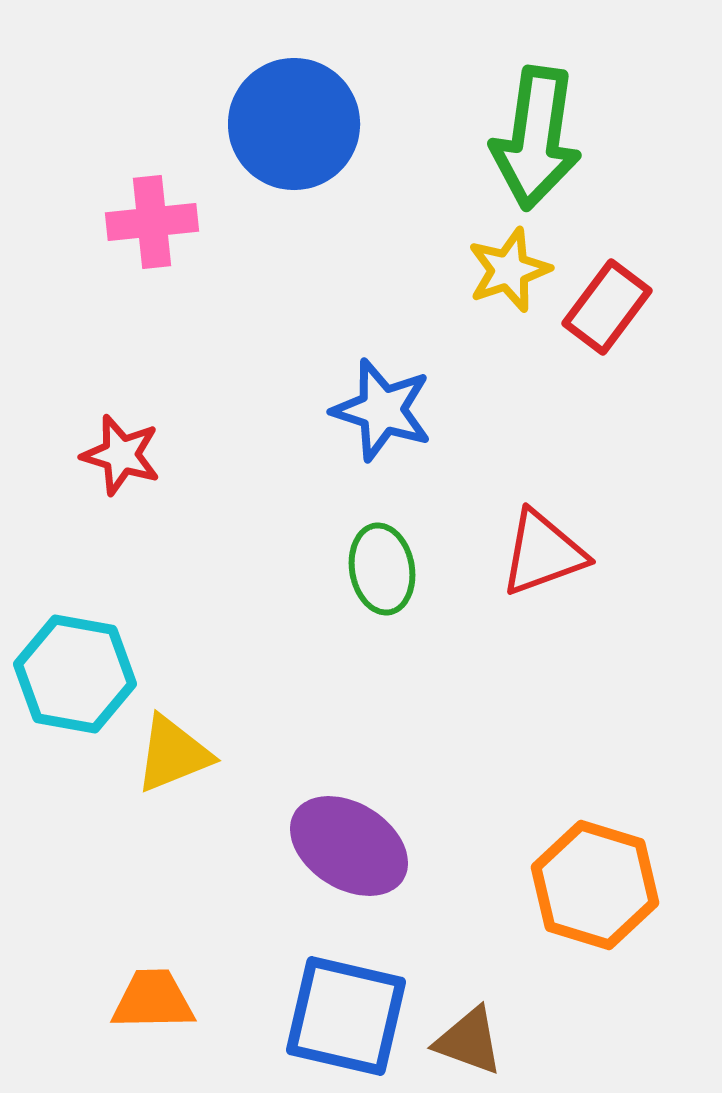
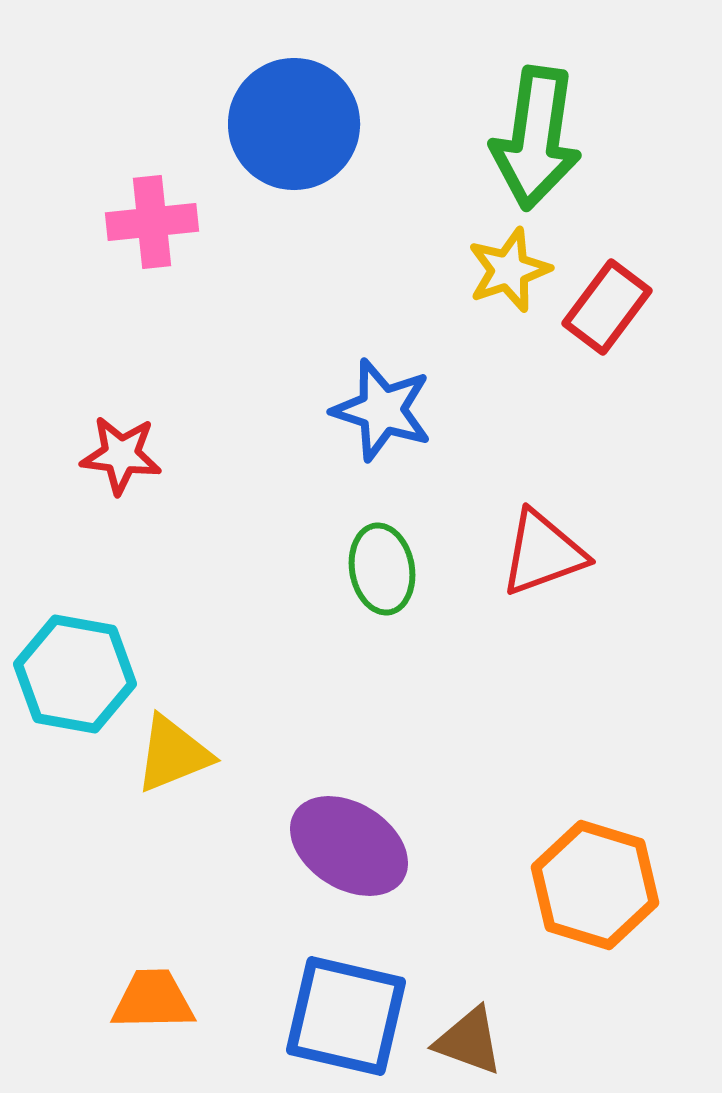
red star: rotated 10 degrees counterclockwise
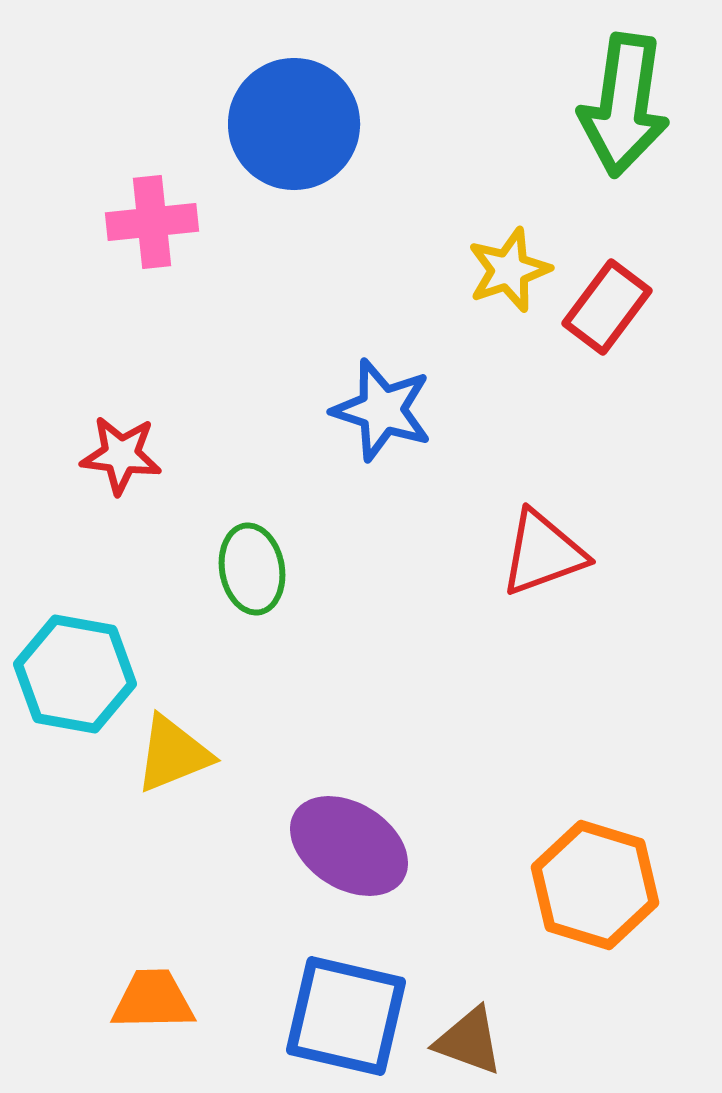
green arrow: moved 88 px right, 33 px up
green ellipse: moved 130 px left
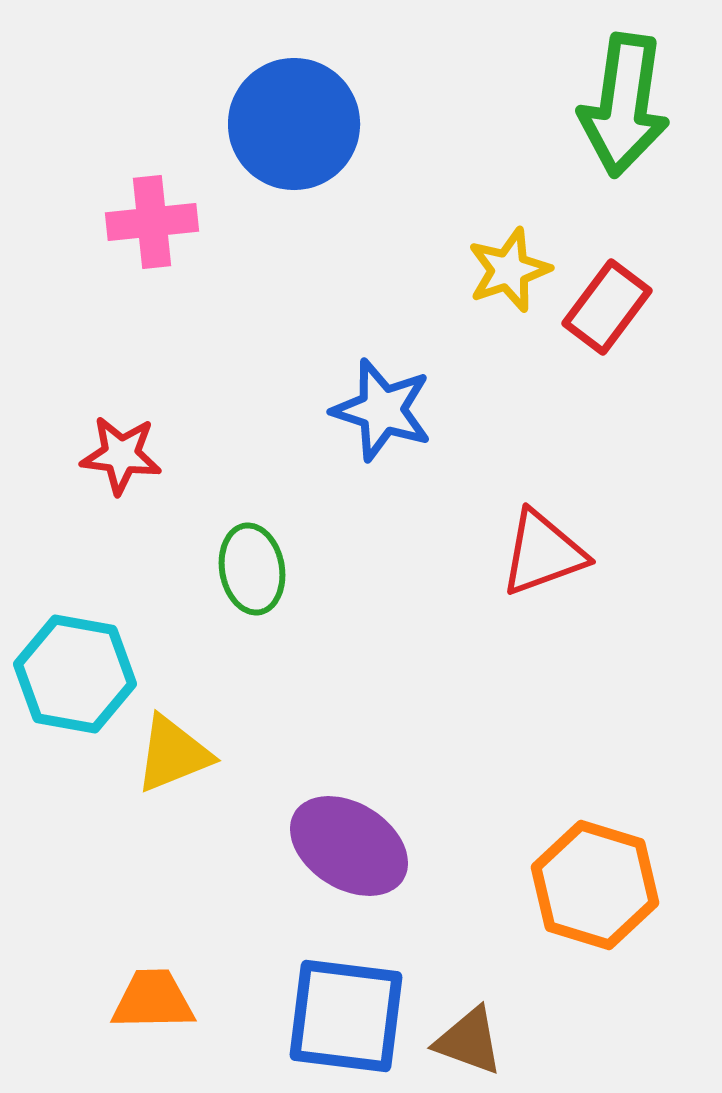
blue square: rotated 6 degrees counterclockwise
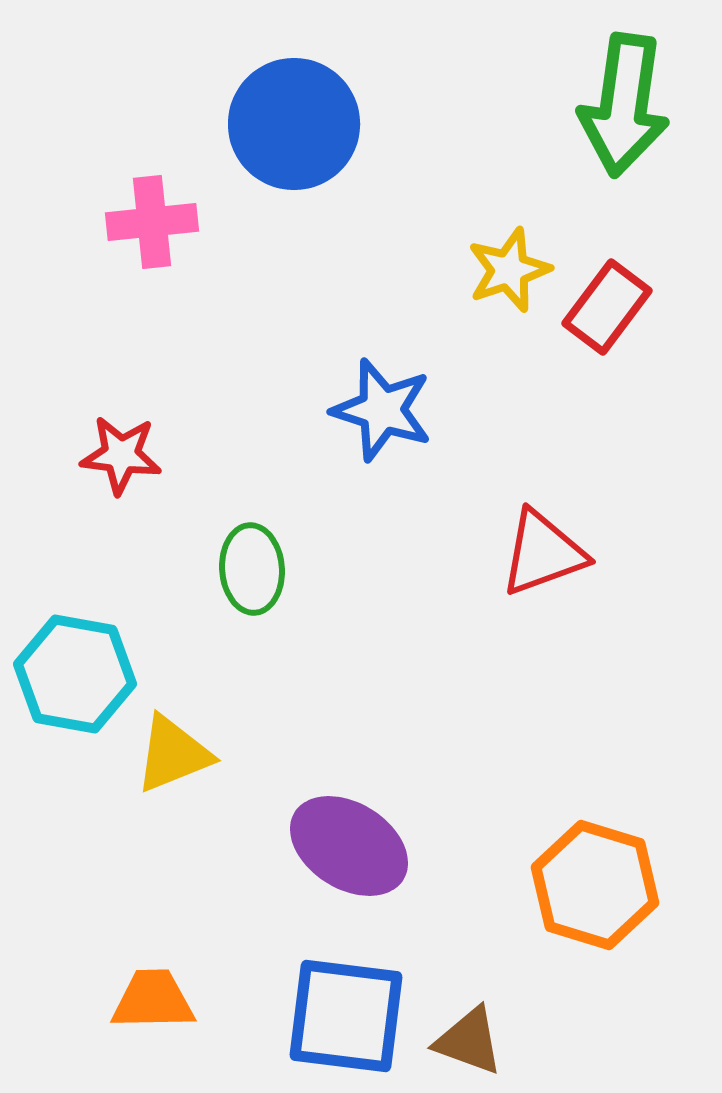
green ellipse: rotated 6 degrees clockwise
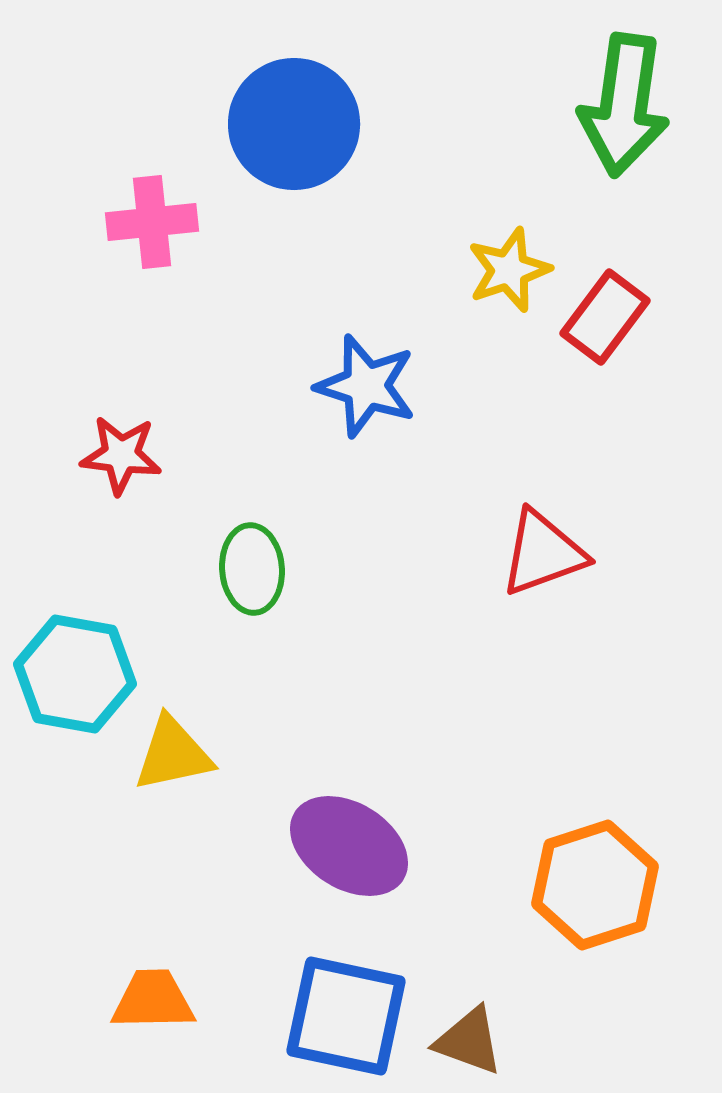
red rectangle: moved 2 px left, 10 px down
blue star: moved 16 px left, 24 px up
yellow triangle: rotated 10 degrees clockwise
orange hexagon: rotated 25 degrees clockwise
blue square: rotated 5 degrees clockwise
